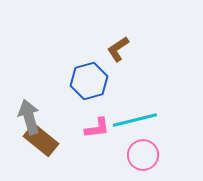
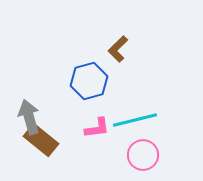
brown L-shape: rotated 12 degrees counterclockwise
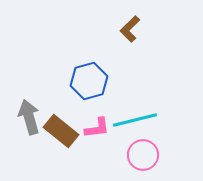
brown L-shape: moved 12 px right, 20 px up
brown rectangle: moved 20 px right, 9 px up
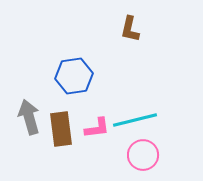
brown L-shape: rotated 32 degrees counterclockwise
blue hexagon: moved 15 px left, 5 px up; rotated 6 degrees clockwise
brown rectangle: moved 2 px up; rotated 44 degrees clockwise
